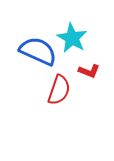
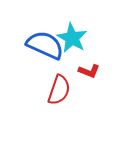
blue semicircle: moved 7 px right, 6 px up
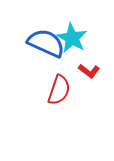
blue semicircle: moved 1 px right, 2 px up
red L-shape: rotated 15 degrees clockwise
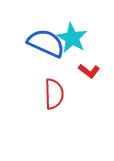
red semicircle: moved 5 px left, 4 px down; rotated 20 degrees counterclockwise
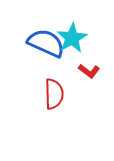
cyan star: rotated 12 degrees clockwise
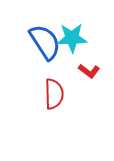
cyan star: rotated 28 degrees clockwise
blue semicircle: moved 1 px left, 1 px up; rotated 33 degrees clockwise
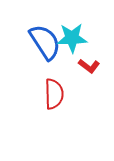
red L-shape: moved 5 px up
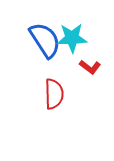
blue semicircle: moved 2 px up
red L-shape: moved 1 px right, 1 px down
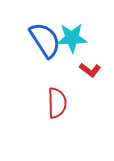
red L-shape: moved 3 px down
red semicircle: moved 3 px right, 9 px down
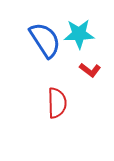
cyan star: moved 7 px right, 4 px up
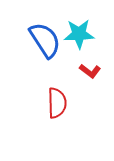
red L-shape: moved 1 px down
